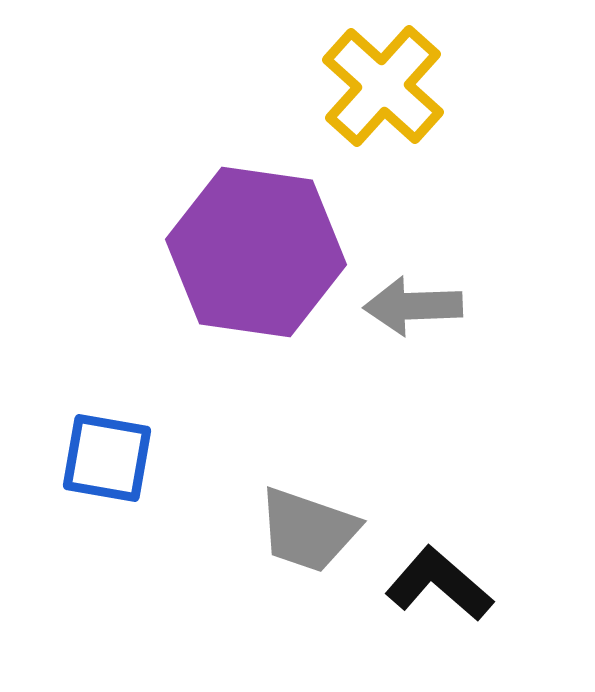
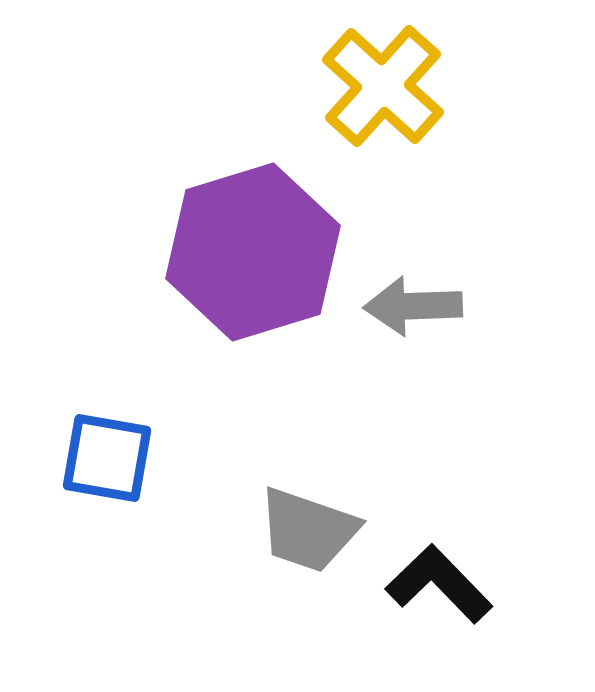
purple hexagon: moved 3 px left; rotated 25 degrees counterclockwise
black L-shape: rotated 5 degrees clockwise
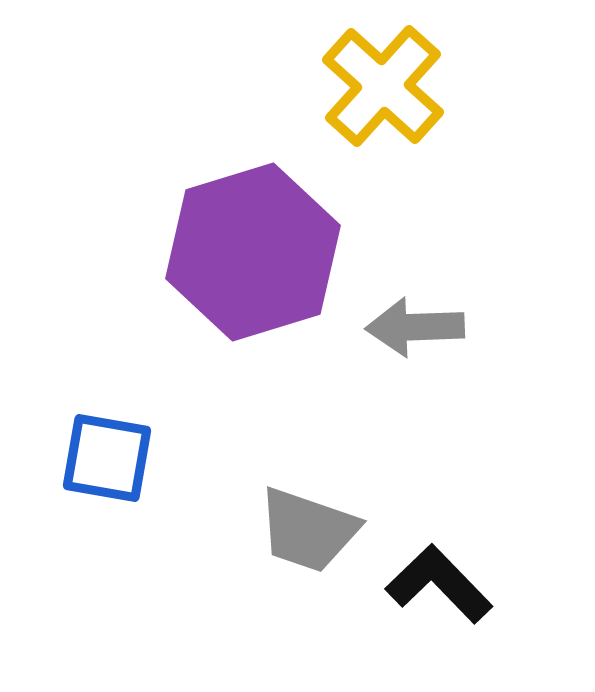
gray arrow: moved 2 px right, 21 px down
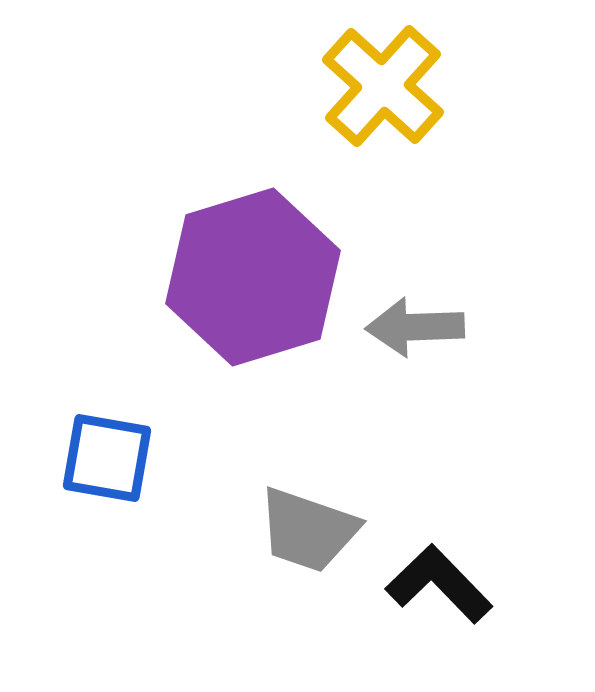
purple hexagon: moved 25 px down
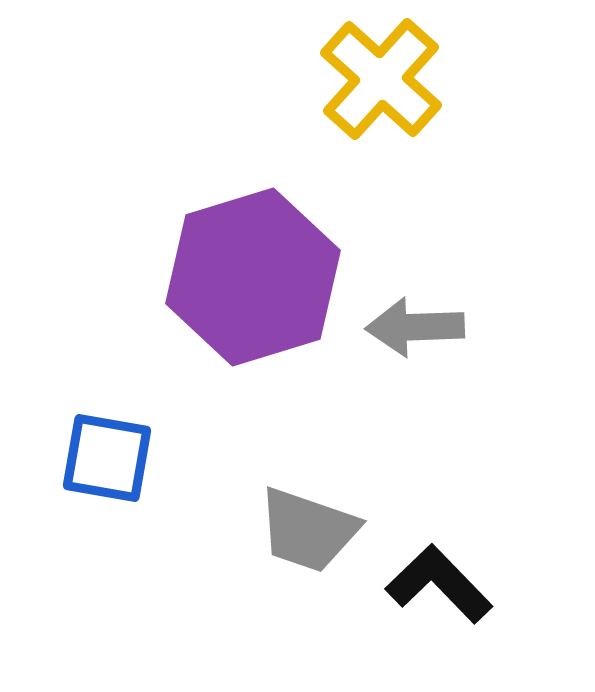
yellow cross: moved 2 px left, 7 px up
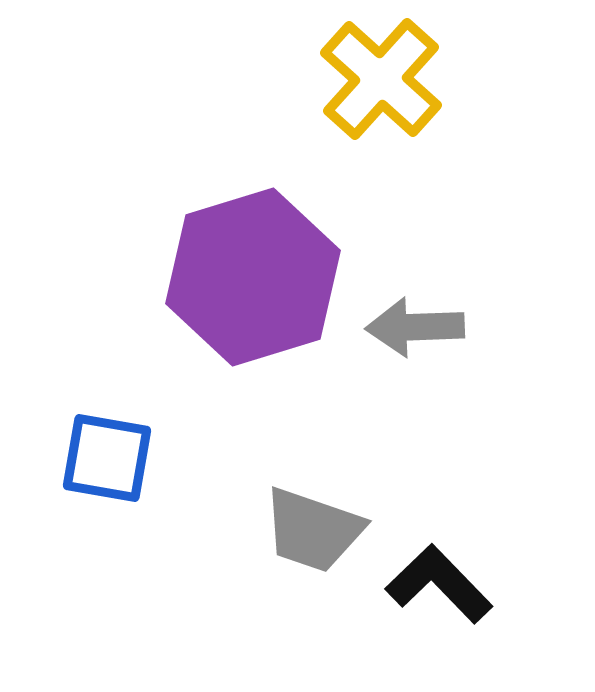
gray trapezoid: moved 5 px right
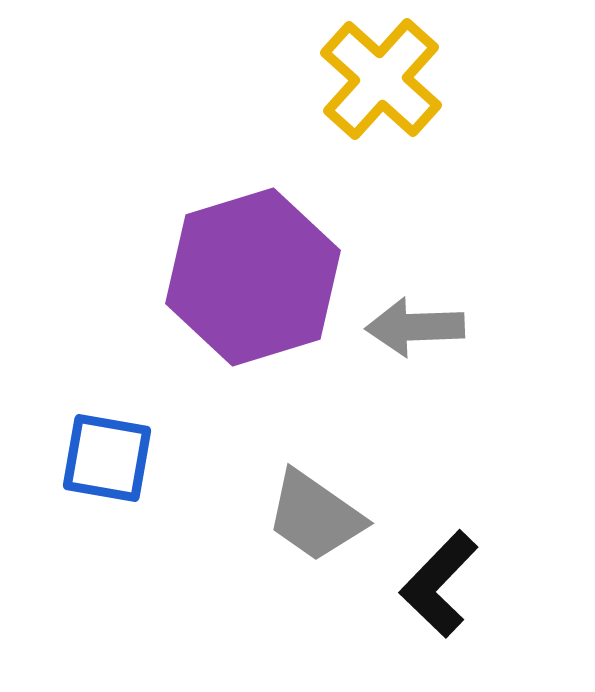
gray trapezoid: moved 2 px right, 14 px up; rotated 16 degrees clockwise
black L-shape: rotated 92 degrees counterclockwise
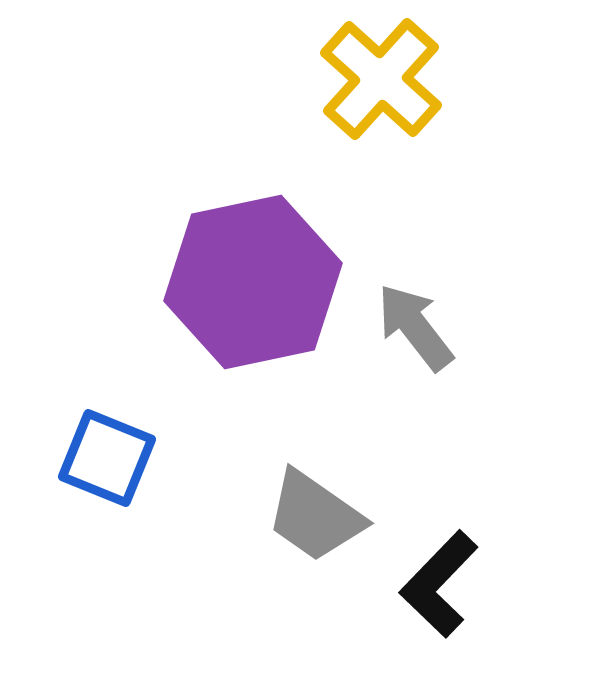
purple hexagon: moved 5 px down; rotated 5 degrees clockwise
gray arrow: rotated 54 degrees clockwise
blue square: rotated 12 degrees clockwise
